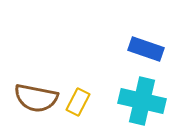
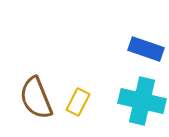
brown semicircle: rotated 57 degrees clockwise
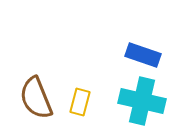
blue rectangle: moved 3 px left, 6 px down
yellow rectangle: moved 2 px right; rotated 12 degrees counterclockwise
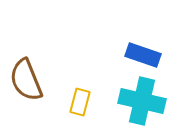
brown semicircle: moved 10 px left, 18 px up
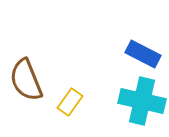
blue rectangle: moved 1 px up; rotated 8 degrees clockwise
yellow rectangle: moved 10 px left; rotated 20 degrees clockwise
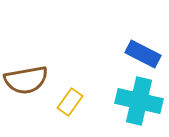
brown semicircle: rotated 78 degrees counterclockwise
cyan cross: moved 3 px left
